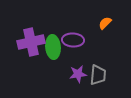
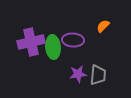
orange semicircle: moved 2 px left, 3 px down
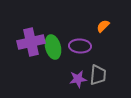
purple ellipse: moved 7 px right, 6 px down
green ellipse: rotated 10 degrees counterclockwise
purple star: moved 5 px down
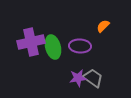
gray trapezoid: moved 5 px left, 3 px down; rotated 60 degrees counterclockwise
purple star: moved 1 px up
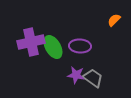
orange semicircle: moved 11 px right, 6 px up
green ellipse: rotated 15 degrees counterclockwise
purple star: moved 2 px left, 3 px up; rotated 18 degrees clockwise
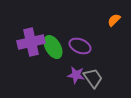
purple ellipse: rotated 20 degrees clockwise
gray trapezoid: rotated 20 degrees clockwise
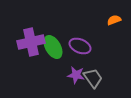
orange semicircle: rotated 24 degrees clockwise
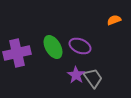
purple cross: moved 14 px left, 11 px down
purple star: rotated 24 degrees clockwise
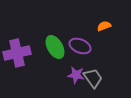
orange semicircle: moved 10 px left, 6 px down
green ellipse: moved 2 px right
purple star: rotated 24 degrees counterclockwise
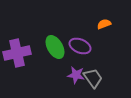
orange semicircle: moved 2 px up
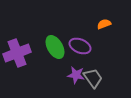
purple cross: rotated 8 degrees counterclockwise
